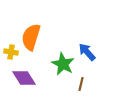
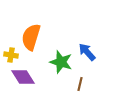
yellow cross: moved 3 px down
green star: moved 2 px left, 2 px up; rotated 10 degrees counterclockwise
purple diamond: moved 1 px left, 1 px up
brown line: moved 1 px left
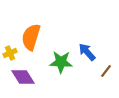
yellow cross: moved 1 px left, 2 px up; rotated 32 degrees counterclockwise
green star: rotated 15 degrees counterclockwise
brown line: moved 26 px right, 13 px up; rotated 24 degrees clockwise
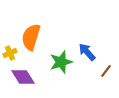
green star: rotated 20 degrees counterclockwise
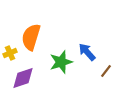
purple diamond: moved 1 px down; rotated 75 degrees counterclockwise
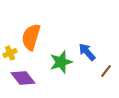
purple diamond: rotated 70 degrees clockwise
